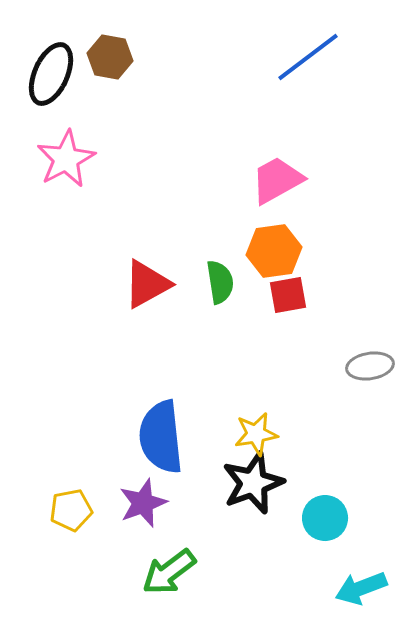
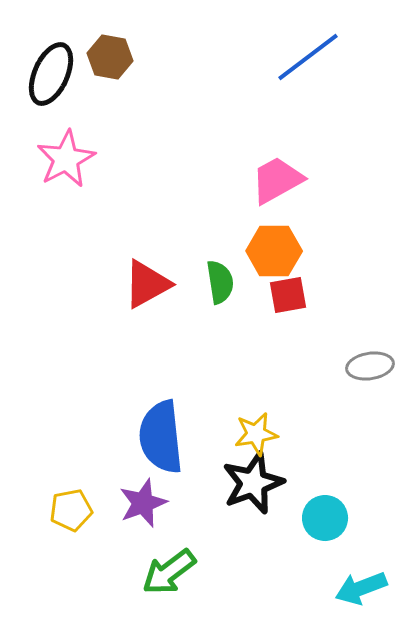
orange hexagon: rotated 8 degrees clockwise
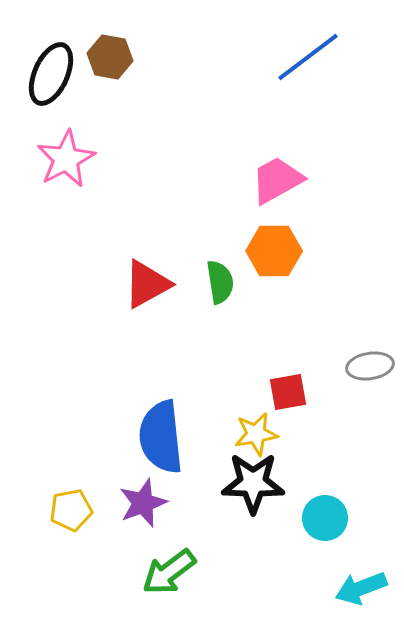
red square: moved 97 px down
black star: rotated 22 degrees clockwise
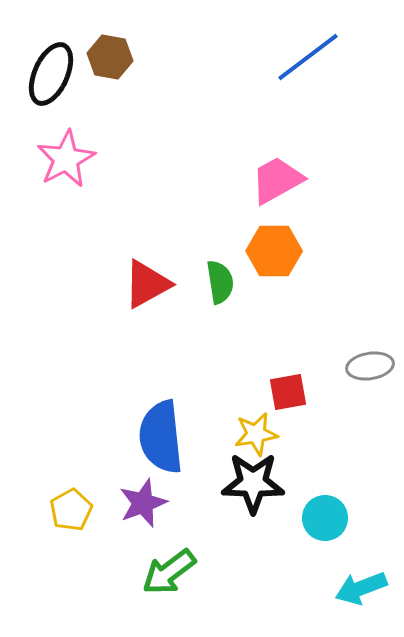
yellow pentagon: rotated 18 degrees counterclockwise
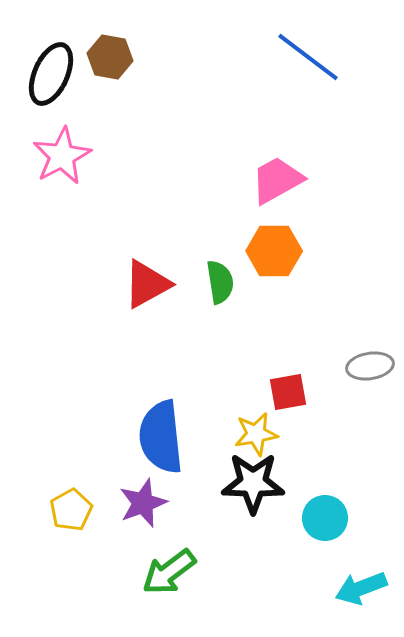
blue line: rotated 74 degrees clockwise
pink star: moved 4 px left, 3 px up
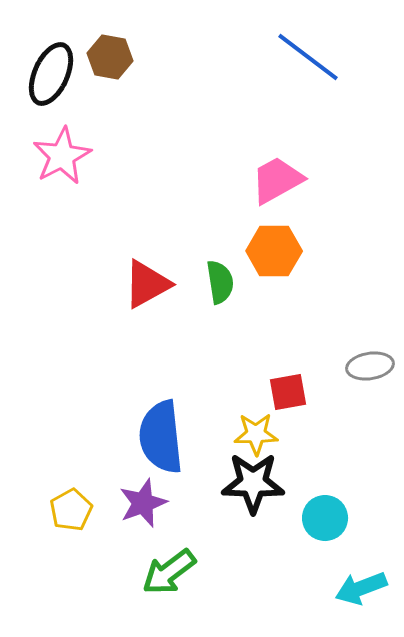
yellow star: rotated 9 degrees clockwise
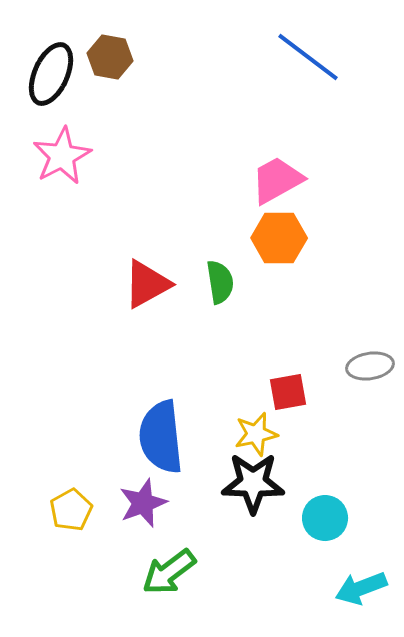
orange hexagon: moved 5 px right, 13 px up
yellow star: rotated 12 degrees counterclockwise
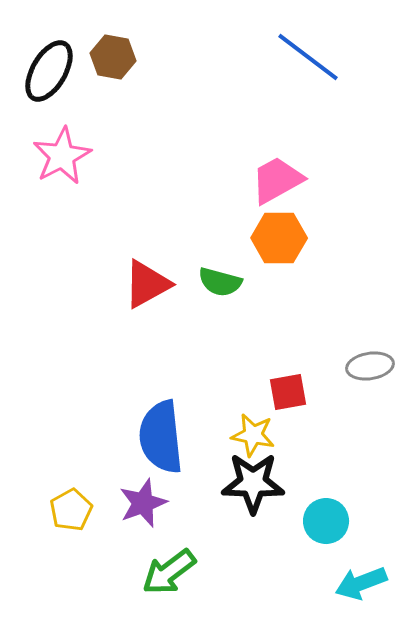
brown hexagon: moved 3 px right
black ellipse: moved 2 px left, 3 px up; rotated 6 degrees clockwise
green semicircle: rotated 114 degrees clockwise
yellow star: moved 3 px left, 1 px down; rotated 24 degrees clockwise
cyan circle: moved 1 px right, 3 px down
cyan arrow: moved 5 px up
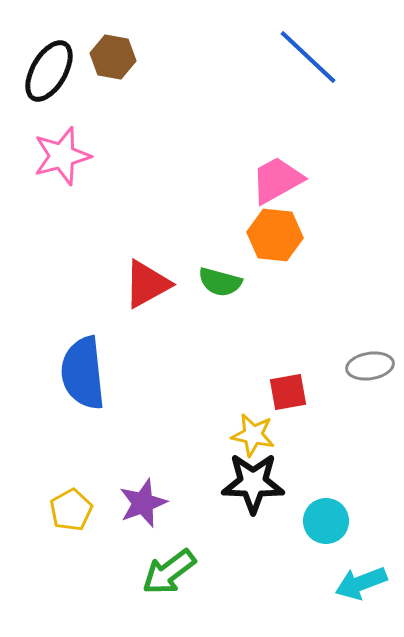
blue line: rotated 6 degrees clockwise
pink star: rotated 12 degrees clockwise
orange hexagon: moved 4 px left, 3 px up; rotated 6 degrees clockwise
blue semicircle: moved 78 px left, 64 px up
